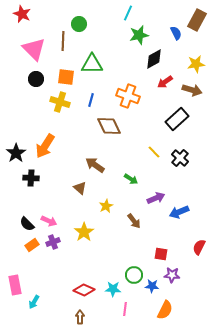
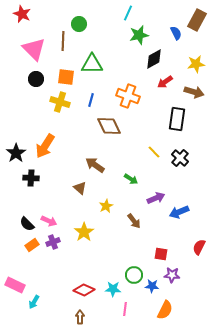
brown arrow at (192, 90): moved 2 px right, 2 px down
black rectangle at (177, 119): rotated 40 degrees counterclockwise
pink rectangle at (15, 285): rotated 54 degrees counterclockwise
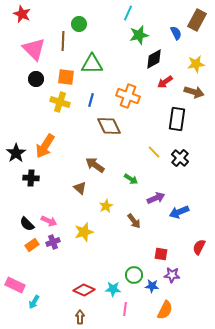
yellow star at (84, 232): rotated 18 degrees clockwise
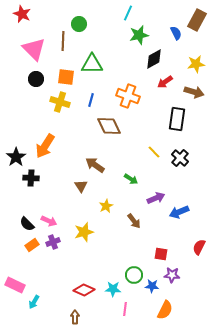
black star at (16, 153): moved 4 px down
brown triangle at (80, 188): moved 1 px right, 2 px up; rotated 16 degrees clockwise
brown arrow at (80, 317): moved 5 px left
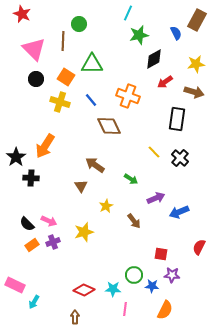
orange square at (66, 77): rotated 24 degrees clockwise
blue line at (91, 100): rotated 56 degrees counterclockwise
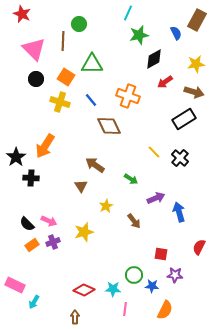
black rectangle at (177, 119): moved 7 px right; rotated 50 degrees clockwise
blue arrow at (179, 212): rotated 96 degrees clockwise
purple star at (172, 275): moved 3 px right
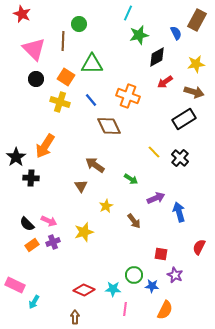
black diamond at (154, 59): moved 3 px right, 2 px up
purple star at (175, 275): rotated 21 degrees clockwise
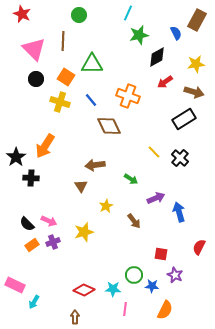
green circle at (79, 24): moved 9 px up
brown arrow at (95, 165): rotated 42 degrees counterclockwise
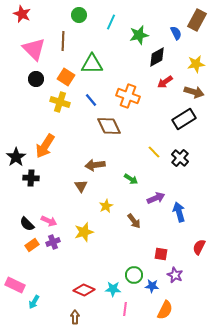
cyan line at (128, 13): moved 17 px left, 9 px down
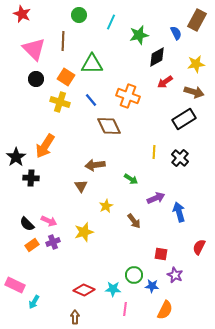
yellow line at (154, 152): rotated 48 degrees clockwise
